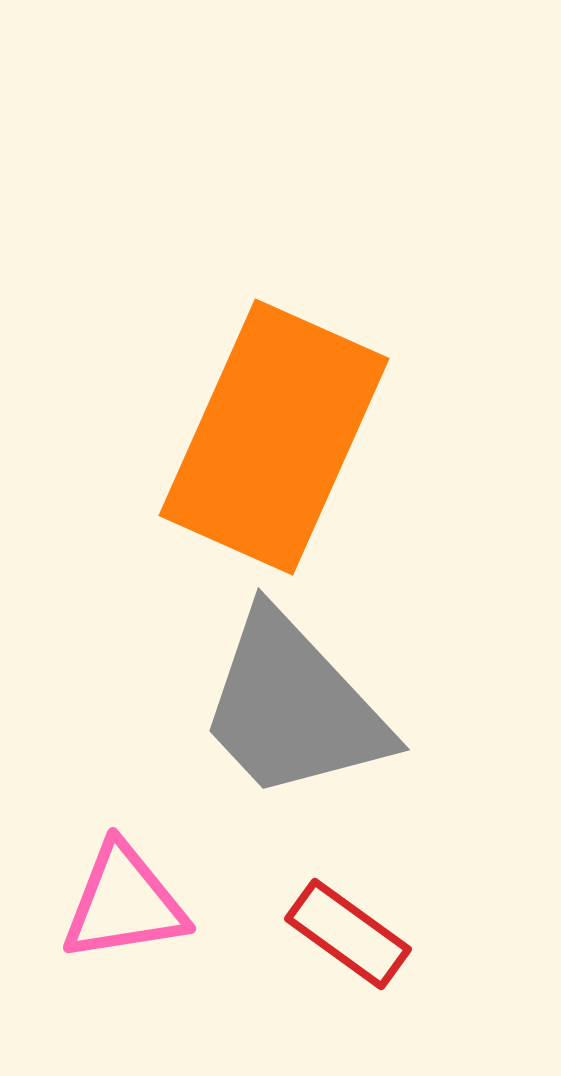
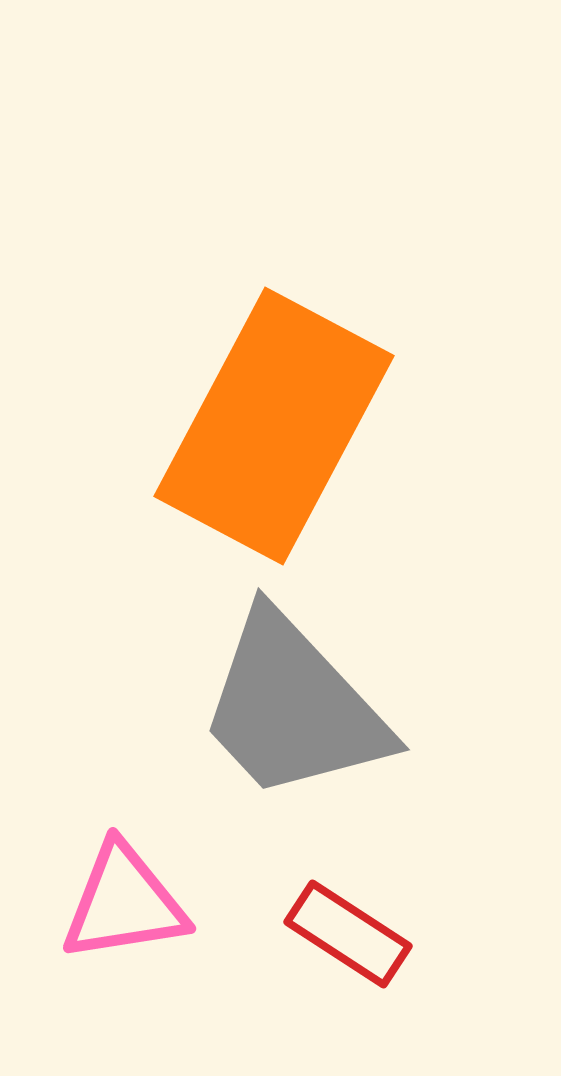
orange rectangle: moved 11 px up; rotated 4 degrees clockwise
red rectangle: rotated 3 degrees counterclockwise
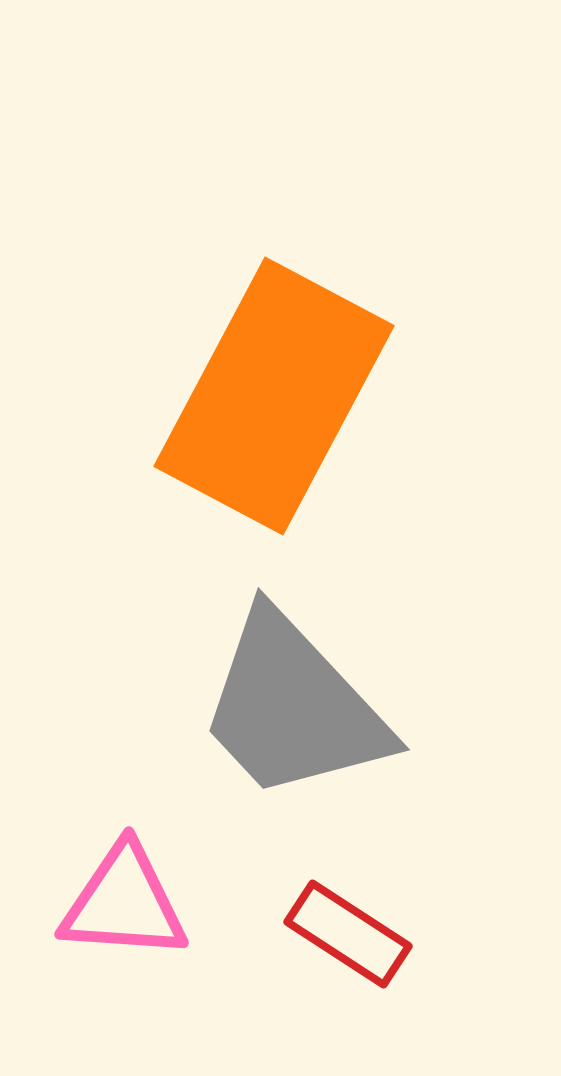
orange rectangle: moved 30 px up
pink triangle: rotated 13 degrees clockwise
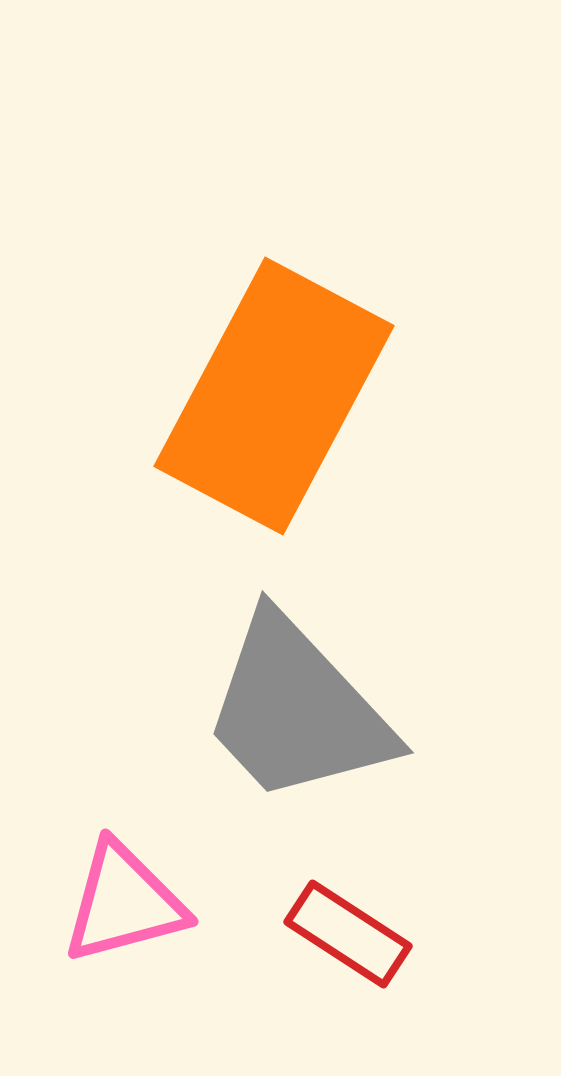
gray trapezoid: moved 4 px right, 3 px down
pink triangle: rotated 19 degrees counterclockwise
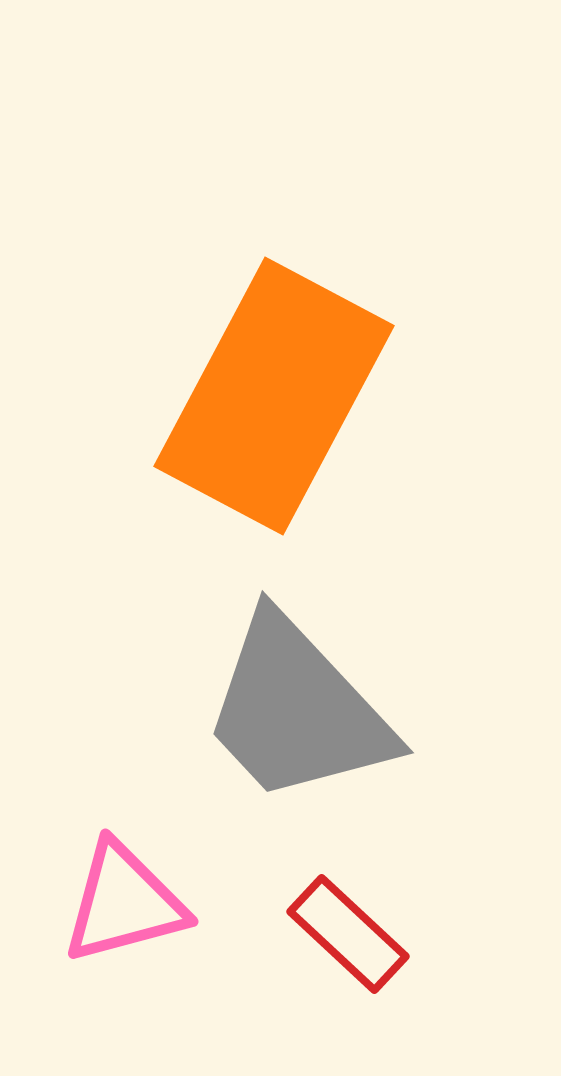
red rectangle: rotated 10 degrees clockwise
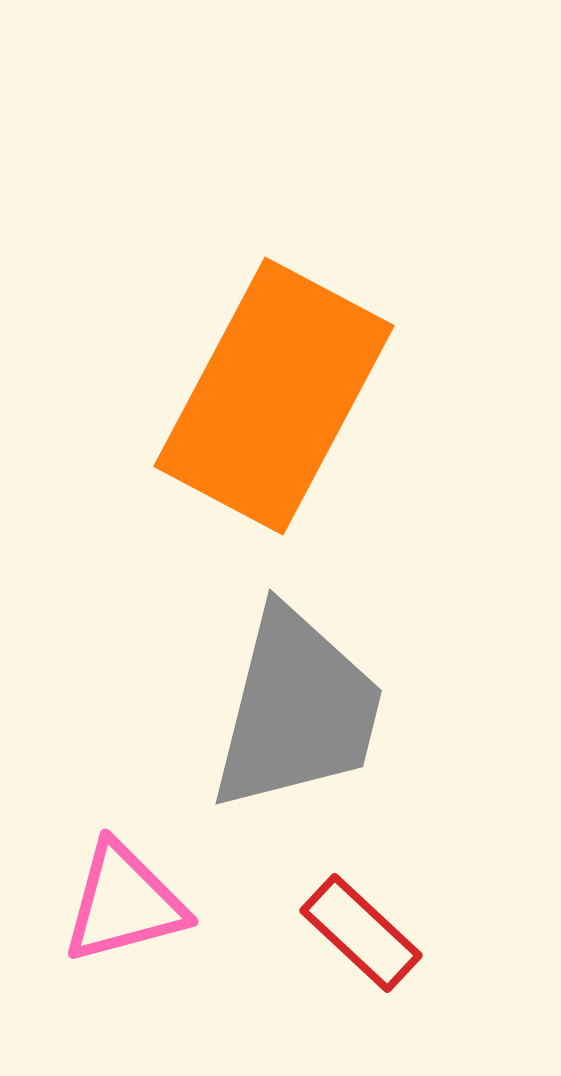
gray trapezoid: rotated 123 degrees counterclockwise
red rectangle: moved 13 px right, 1 px up
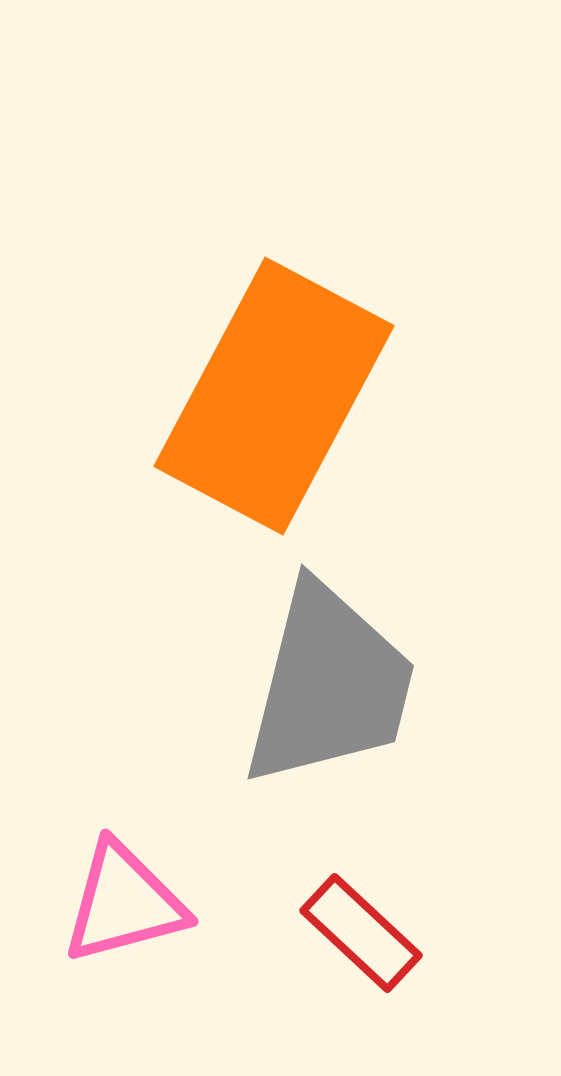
gray trapezoid: moved 32 px right, 25 px up
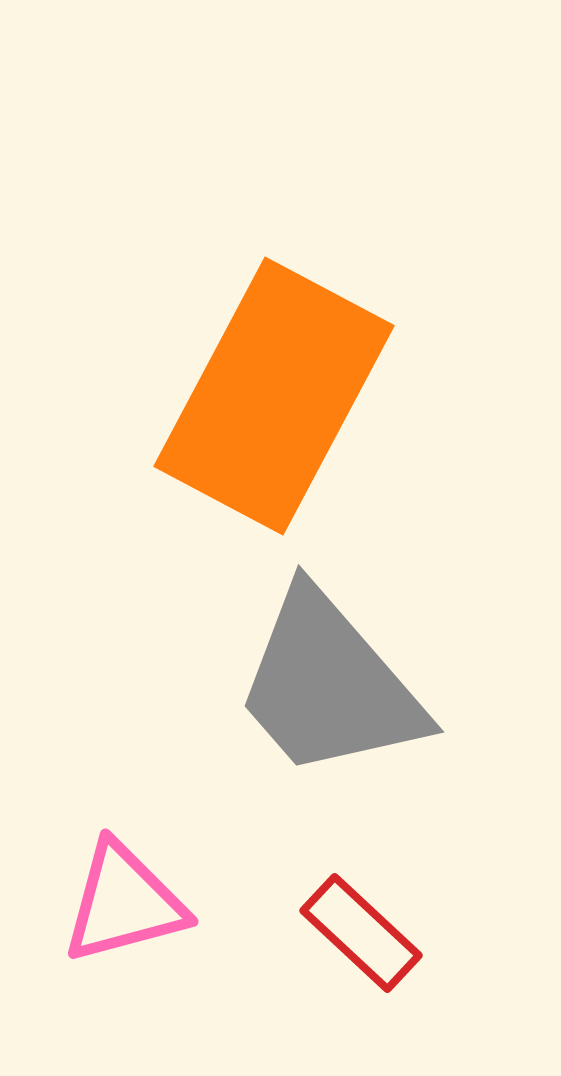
gray trapezoid: rotated 125 degrees clockwise
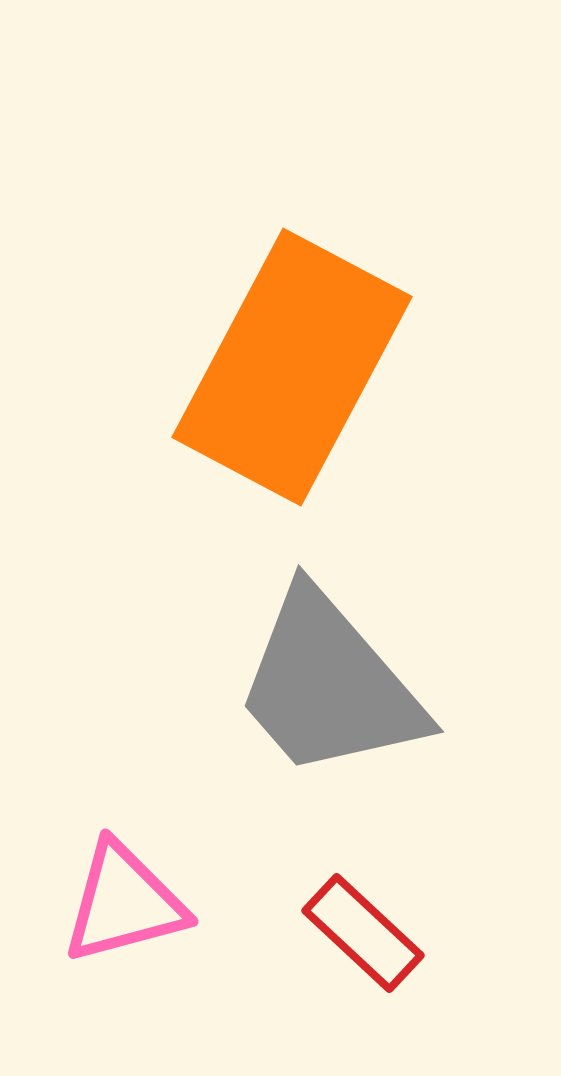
orange rectangle: moved 18 px right, 29 px up
red rectangle: moved 2 px right
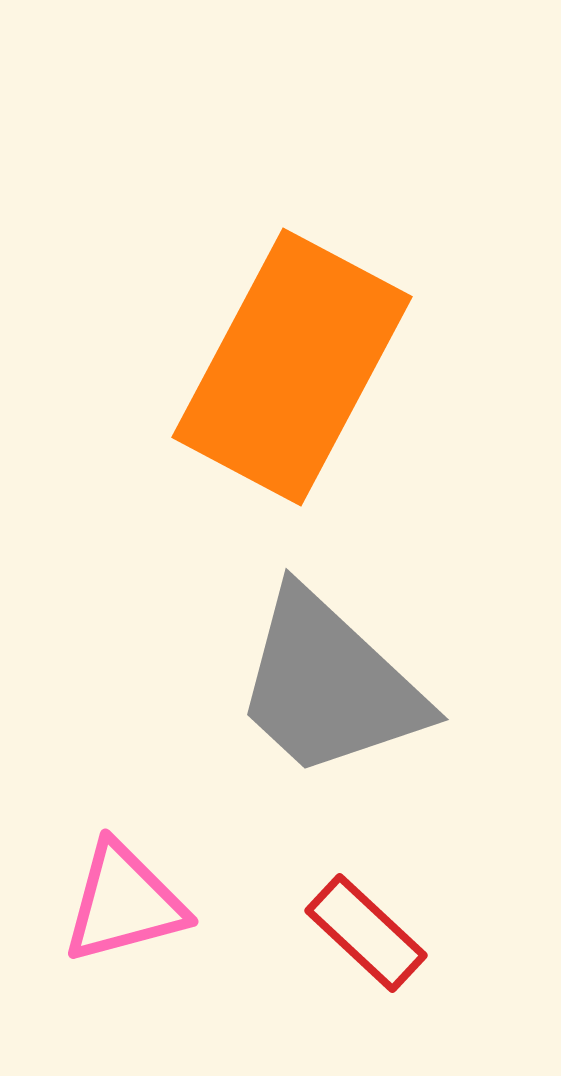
gray trapezoid: rotated 6 degrees counterclockwise
red rectangle: moved 3 px right
